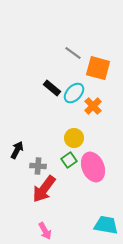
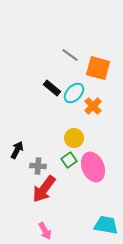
gray line: moved 3 px left, 2 px down
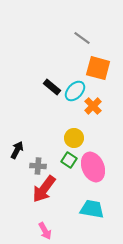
gray line: moved 12 px right, 17 px up
black rectangle: moved 1 px up
cyan ellipse: moved 1 px right, 2 px up
green square: rotated 21 degrees counterclockwise
cyan trapezoid: moved 14 px left, 16 px up
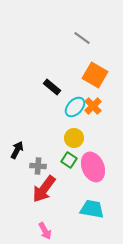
orange square: moved 3 px left, 7 px down; rotated 15 degrees clockwise
cyan ellipse: moved 16 px down
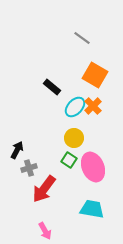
gray cross: moved 9 px left, 2 px down; rotated 21 degrees counterclockwise
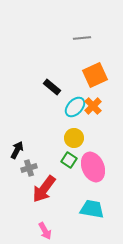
gray line: rotated 42 degrees counterclockwise
orange square: rotated 35 degrees clockwise
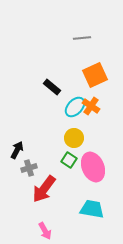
orange cross: moved 2 px left; rotated 12 degrees counterclockwise
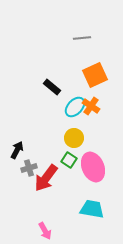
red arrow: moved 2 px right, 11 px up
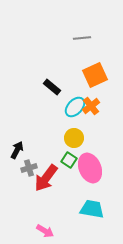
orange cross: rotated 18 degrees clockwise
pink ellipse: moved 3 px left, 1 px down
pink arrow: rotated 30 degrees counterclockwise
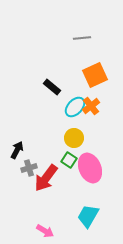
cyan trapezoid: moved 4 px left, 7 px down; rotated 70 degrees counterclockwise
